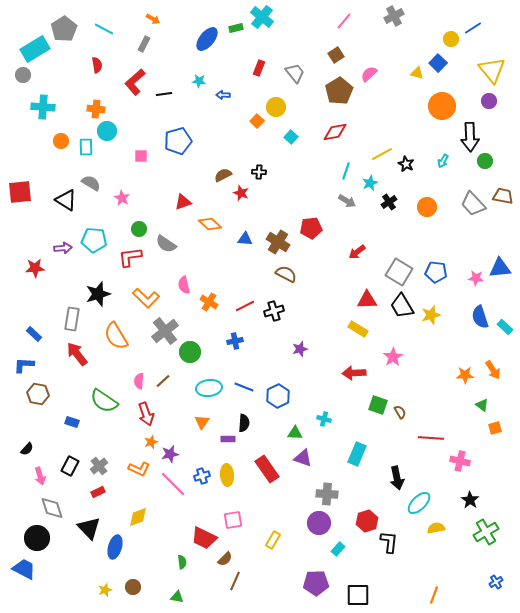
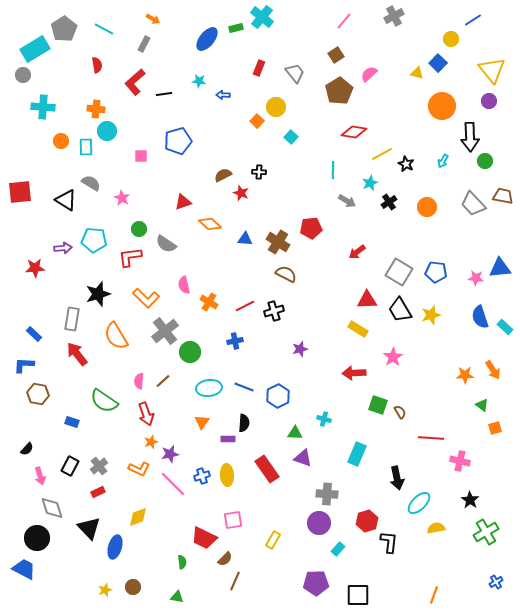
blue line at (473, 28): moved 8 px up
red diamond at (335, 132): moved 19 px right; rotated 20 degrees clockwise
cyan line at (346, 171): moved 13 px left, 1 px up; rotated 18 degrees counterclockwise
black trapezoid at (402, 306): moved 2 px left, 4 px down
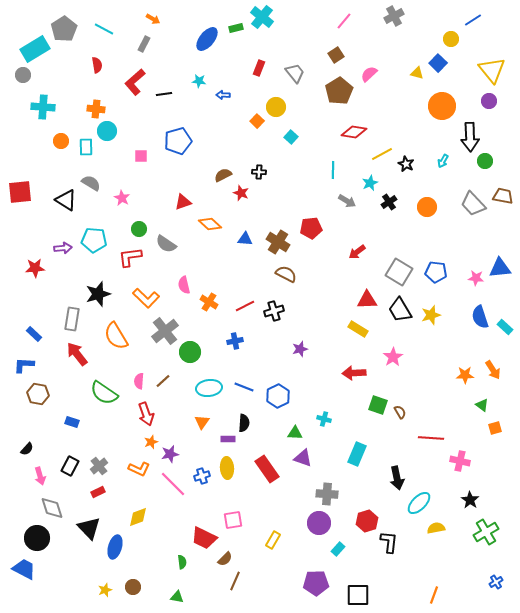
green semicircle at (104, 401): moved 8 px up
yellow ellipse at (227, 475): moved 7 px up
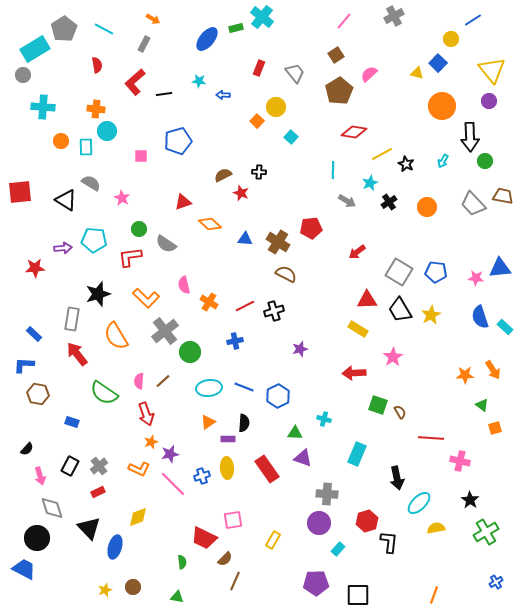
yellow star at (431, 315): rotated 12 degrees counterclockwise
orange triangle at (202, 422): moved 6 px right; rotated 21 degrees clockwise
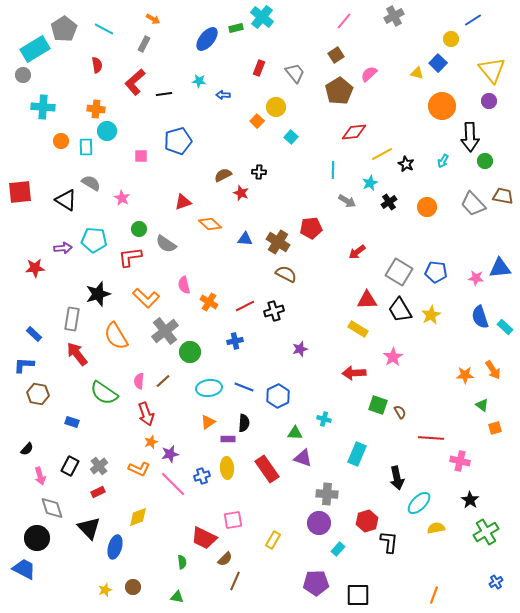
red diamond at (354, 132): rotated 15 degrees counterclockwise
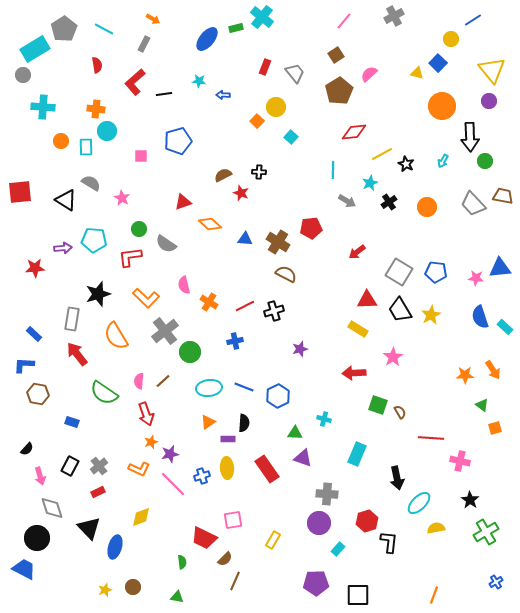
red rectangle at (259, 68): moved 6 px right, 1 px up
yellow diamond at (138, 517): moved 3 px right
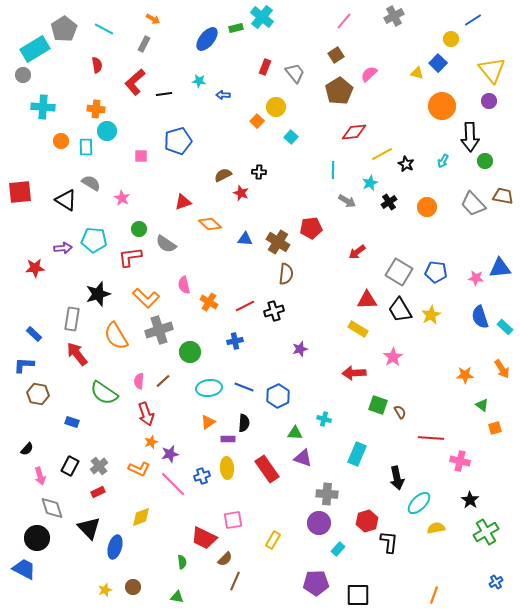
brown semicircle at (286, 274): rotated 70 degrees clockwise
gray cross at (165, 331): moved 6 px left, 1 px up; rotated 20 degrees clockwise
orange arrow at (493, 370): moved 9 px right, 1 px up
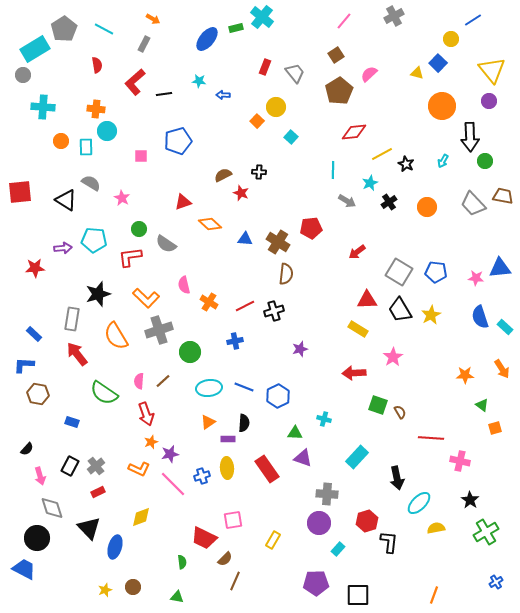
cyan rectangle at (357, 454): moved 3 px down; rotated 20 degrees clockwise
gray cross at (99, 466): moved 3 px left
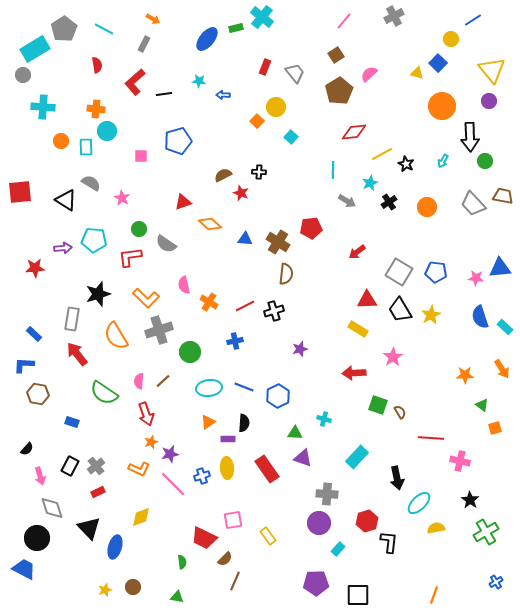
yellow rectangle at (273, 540): moved 5 px left, 4 px up; rotated 66 degrees counterclockwise
